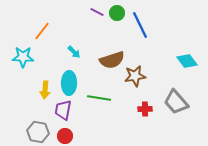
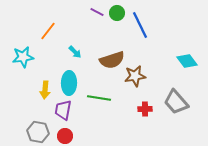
orange line: moved 6 px right
cyan arrow: moved 1 px right
cyan star: rotated 10 degrees counterclockwise
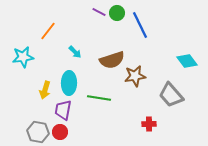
purple line: moved 2 px right
yellow arrow: rotated 12 degrees clockwise
gray trapezoid: moved 5 px left, 7 px up
red cross: moved 4 px right, 15 px down
red circle: moved 5 px left, 4 px up
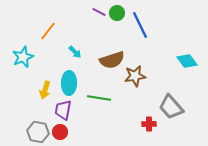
cyan star: rotated 15 degrees counterclockwise
gray trapezoid: moved 12 px down
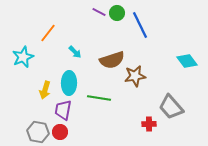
orange line: moved 2 px down
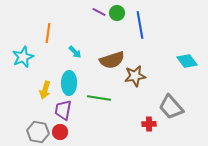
blue line: rotated 16 degrees clockwise
orange line: rotated 30 degrees counterclockwise
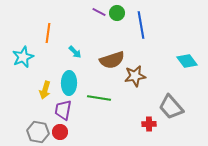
blue line: moved 1 px right
